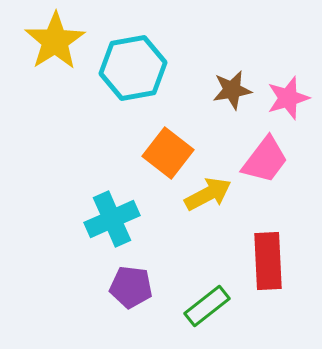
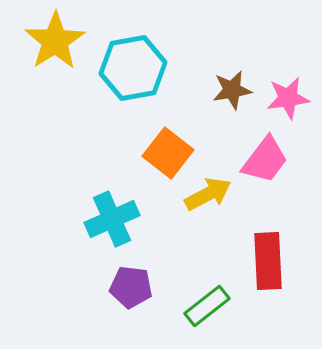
pink star: rotated 9 degrees clockwise
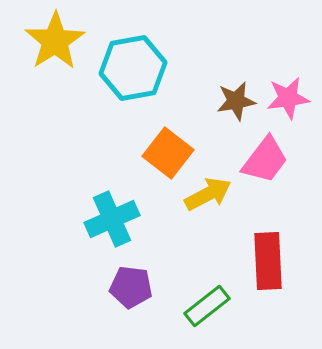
brown star: moved 4 px right, 11 px down
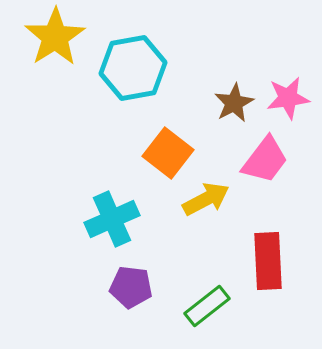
yellow star: moved 4 px up
brown star: moved 2 px left, 2 px down; rotated 18 degrees counterclockwise
yellow arrow: moved 2 px left, 5 px down
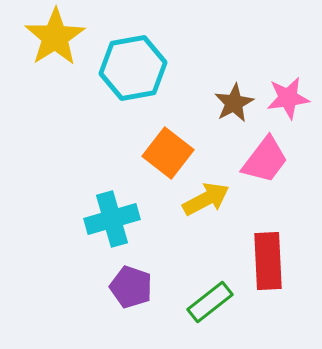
cyan cross: rotated 8 degrees clockwise
purple pentagon: rotated 12 degrees clockwise
green rectangle: moved 3 px right, 4 px up
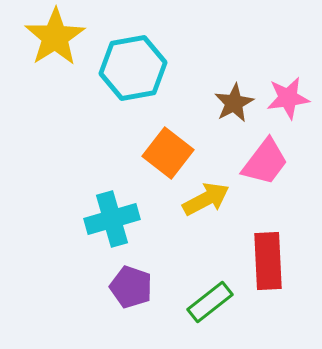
pink trapezoid: moved 2 px down
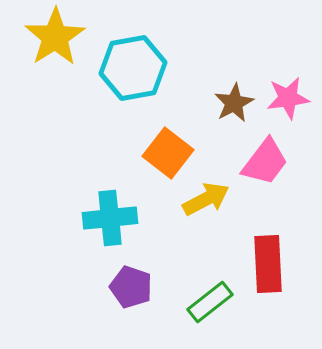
cyan cross: moved 2 px left, 1 px up; rotated 10 degrees clockwise
red rectangle: moved 3 px down
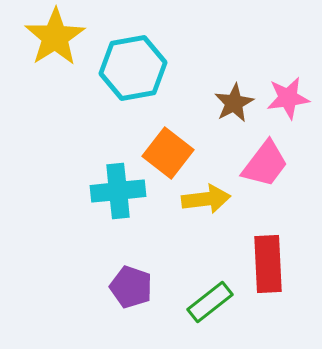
pink trapezoid: moved 2 px down
yellow arrow: rotated 21 degrees clockwise
cyan cross: moved 8 px right, 27 px up
